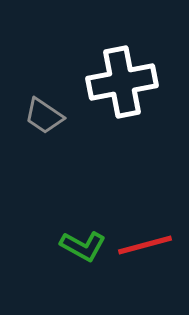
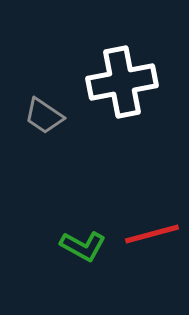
red line: moved 7 px right, 11 px up
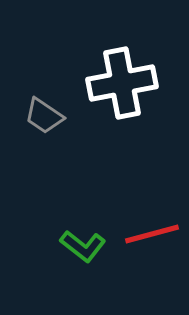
white cross: moved 1 px down
green L-shape: rotated 9 degrees clockwise
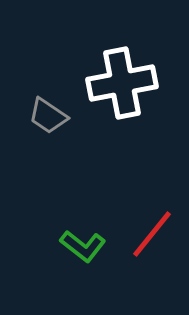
gray trapezoid: moved 4 px right
red line: rotated 36 degrees counterclockwise
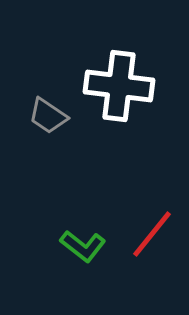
white cross: moved 3 px left, 3 px down; rotated 18 degrees clockwise
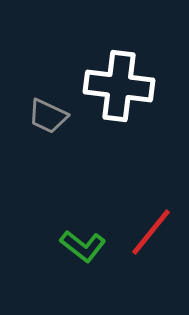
gray trapezoid: rotated 9 degrees counterclockwise
red line: moved 1 px left, 2 px up
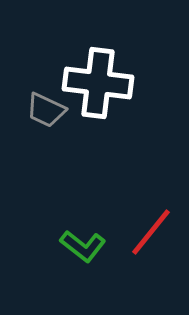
white cross: moved 21 px left, 3 px up
gray trapezoid: moved 2 px left, 6 px up
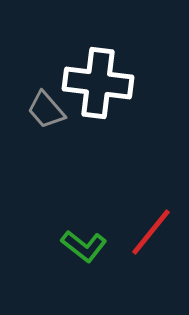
gray trapezoid: rotated 24 degrees clockwise
green L-shape: moved 1 px right
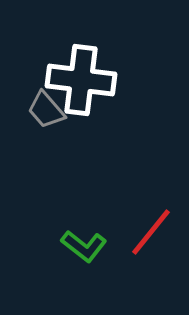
white cross: moved 17 px left, 3 px up
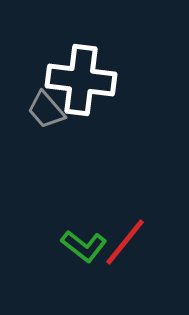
red line: moved 26 px left, 10 px down
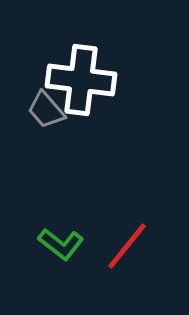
red line: moved 2 px right, 4 px down
green L-shape: moved 23 px left, 2 px up
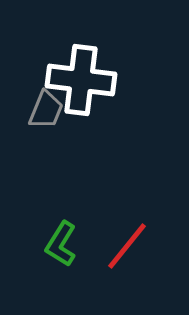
gray trapezoid: rotated 117 degrees counterclockwise
green L-shape: rotated 84 degrees clockwise
